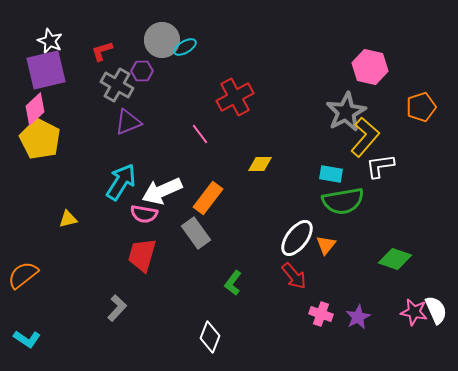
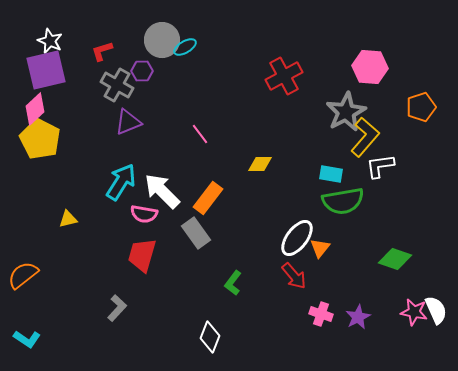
pink hexagon: rotated 8 degrees counterclockwise
red cross: moved 49 px right, 21 px up
white arrow: rotated 69 degrees clockwise
orange triangle: moved 6 px left, 3 px down
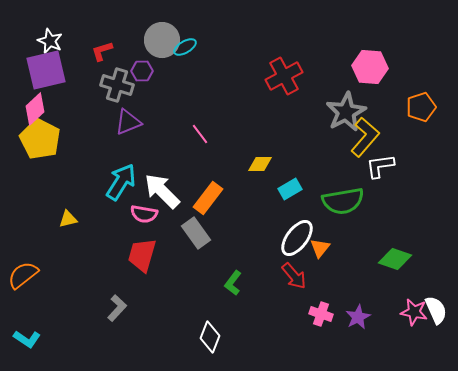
gray cross: rotated 12 degrees counterclockwise
cyan rectangle: moved 41 px left, 15 px down; rotated 40 degrees counterclockwise
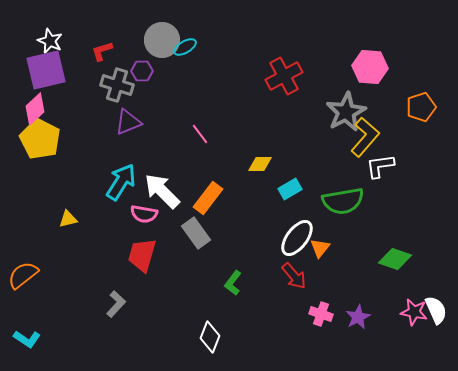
gray L-shape: moved 1 px left, 4 px up
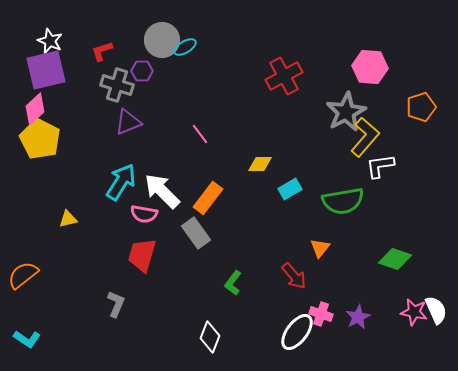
white ellipse: moved 94 px down
gray L-shape: rotated 20 degrees counterclockwise
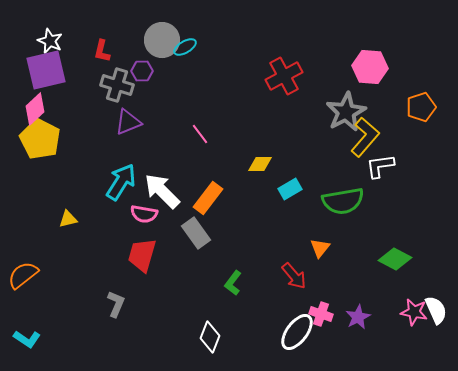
red L-shape: rotated 60 degrees counterclockwise
green diamond: rotated 8 degrees clockwise
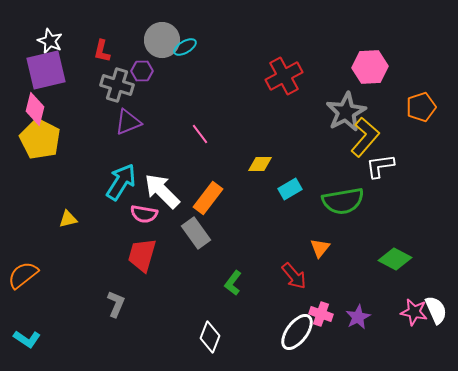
pink hexagon: rotated 8 degrees counterclockwise
pink diamond: rotated 32 degrees counterclockwise
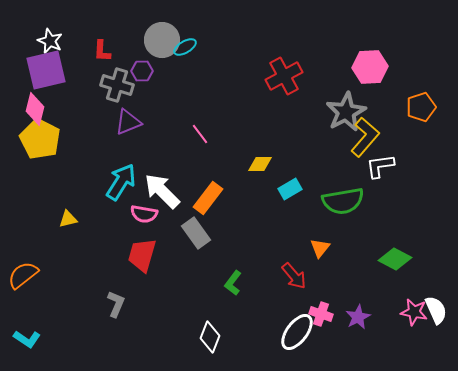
red L-shape: rotated 10 degrees counterclockwise
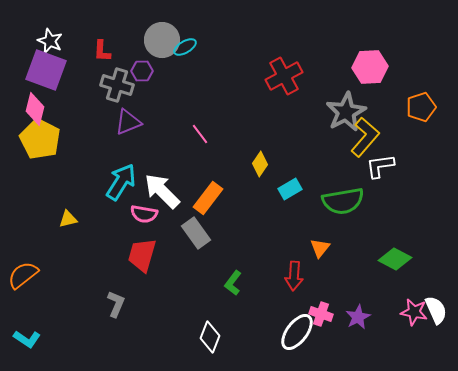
purple square: rotated 33 degrees clockwise
yellow diamond: rotated 55 degrees counterclockwise
red arrow: rotated 44 degrees clockwise
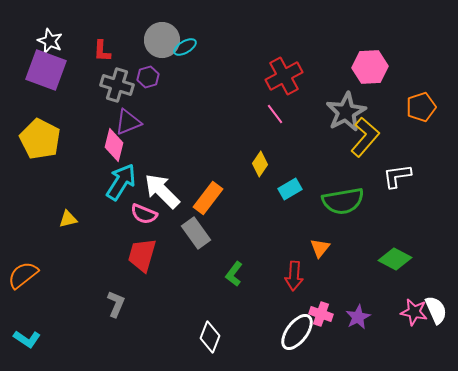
purple hexagon: moved 6 px right, 6 px down; rotated 15 degrees counterclockwise
pink diamond: moved 79 px right, 36 px down
pink line: moved 75 px right, 20 px up
white L-shape: moved 17 px right, 10 px down
pink semicircle: rotated 12 degrees clockwise
green L-shape: moved 1 px right, 9 px up
